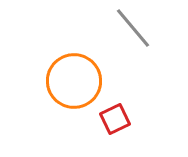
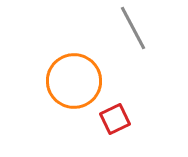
gray line: rotated 12 degrees clockwise
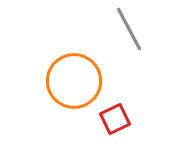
gray line: moved 4 px left, 1 px down
